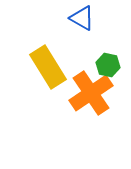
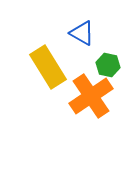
blue triangle: moved 15 px down
orange cross: moved 3 px down
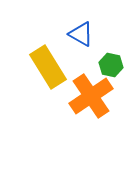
blue triangle: moved 1 px left, 1 px down
green hexagon: moved 3 px right
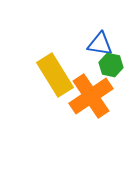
blue triangle: moved 19 px right, 10 px down; rotated 20 degrees counterclockwise
yellow rectangle: moved 7 px right, 8 px down
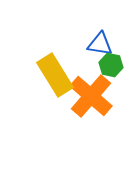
orange cross: rotated 15 degrees counterclockwise
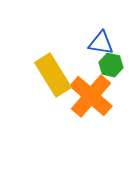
blue triangle: moved 1 px right, 1 px up
yellow rectangle: moved 2 px left
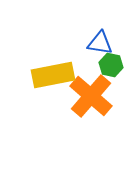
blue triangle: moved 1 px left
yellow rectangle: rotated 69 degrees counterclockwise
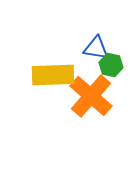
blue triangle: moved 4 px left, 5 px down
yellow rectangle: rotated 9 degrees clockwise
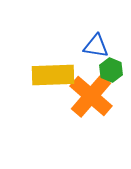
blue triangle: moved 2 px up
green hexagon: moved 5 px down; rotated 10 degrees clockwise
